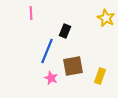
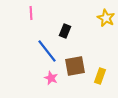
blue line: rotated 60 degrees counterclockwise
brown square: moved 2 px right
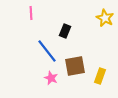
yellow star: moved 1 px left
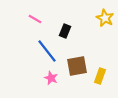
pink line: moved 4 px right, 6 px down; rotated 56 degrees counterclockwise
brown square: moved 2 px right
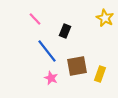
pink line: rotated 16 degrees clockwise
yellow rectangle: moved 2 px up
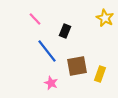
pink star: moved 5 px down
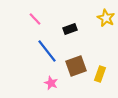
yellow star: moved 1 px right
black rectangle: moved 5 px right, 2 px up; rotated 48 degrees clockwise
brown square: moved 1 px left; rotated 10 degrees counterclockwise
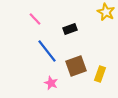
yellow star: moved 6 px up
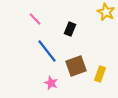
black rectangle: rotated 48 degrees counterclockwise
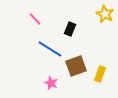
yellow star: moved 1 px left, 2 px down
blue line: moved 3 px right, 2 px up; rotated 20 degrees counterclockwise
